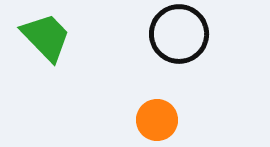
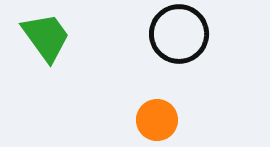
green trapezoid: rotated 8 degrees clockwise
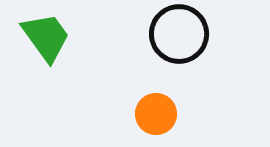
orange circle: moved 1 px left, 6 px up
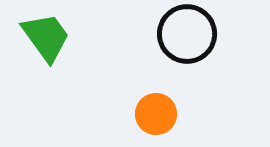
black circle: moved 8 px right
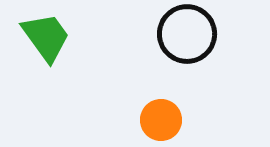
orange circle: moved 5 px right, 6 px down
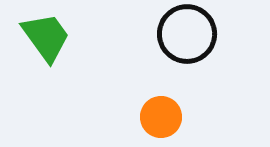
orange circle: moved 3 px up
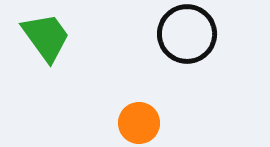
orange circle: moved 22 px left, 6 px down
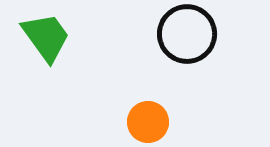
orange circle: moved 9 px right, 1 px up
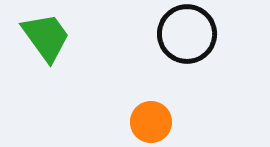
orange circle: moved 3 px right
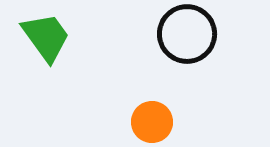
orange circle: moved 1 px right
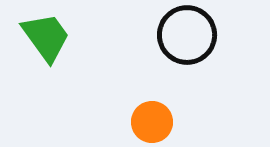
black circle: moved 1 px down
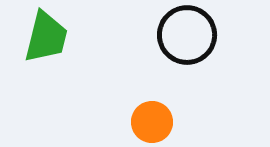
green trapezoid: rotated 50 degrees clockwise
